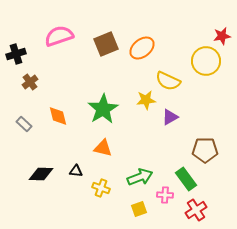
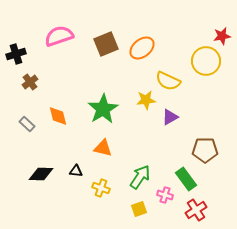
gray rectangle: moved 3 px right
green arrow: rotated 35 degrees counterclockwise
pink cross: rotated 14 degrees clockwise
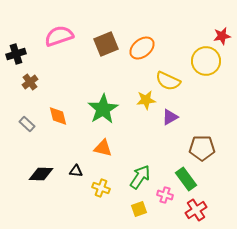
brown pentagon: moved 3 px left, 2 px up
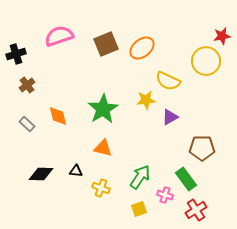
brown cross: moved 3 px left, 3 px down
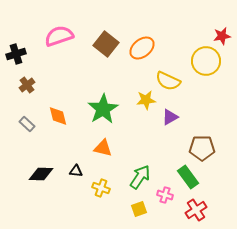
brown square: rotated 30 degrees counterclockwise
green rectangle: moved 2 px right, 2 px up
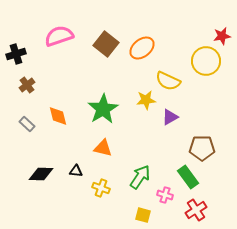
yellow square: moved 4 px right, 6 px down; rotated 35 degrees clockwise
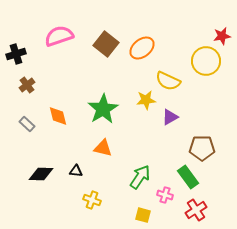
yellow cross: moved 9 px left, 12 px down
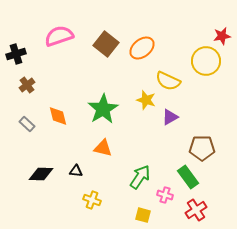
yellow star: rotated 24 degrees clockwise
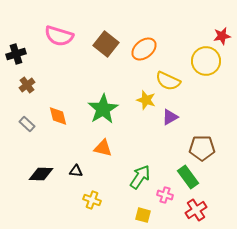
pink semicircle: rotated 144 degrees counterclockwise
orange ellipse: moved 2 px right, 1 px down
